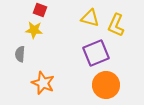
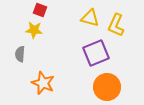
orange circle: moved 1 px right, 2 px down
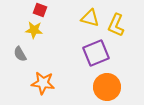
gray semicircle: rotated 35 degrees counterclockwise
orange star: rotated 15 degrees counterclockwise
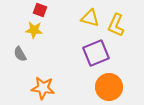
orange star: moved 5 px down
orange circle: moved 2 px right
